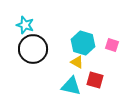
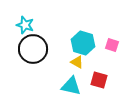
red square: moved 4 px right
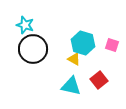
yellow triangle: moved 3 px left, 3 px up
red square: rotated 36 degrees clockwise
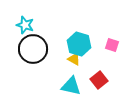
cyan hexagon: moved 4 px left, 1 px down
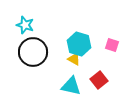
black circle: moved 3 px down
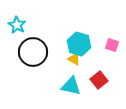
cyan star: moved 8 px left; rotated 12 degrees clockwise
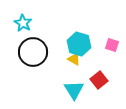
cyan star: moved 6 px right, 2 px up
cyan triangle: moved 3 px right, 4 px down; rotated 45 degrees clockwise
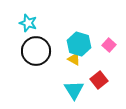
cyan star: moved 5 px right; rotated 12 degrees counterclockwise
pink square: moved 3 px left; rotated 24 degrees clockwise
black circle: moved 3 px right, 1 px up
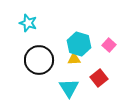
black circle: moved 3 px right, 9 px down
yellow triangle: rotated 32 degrees counterclockwise
red square: moved 2 px up
cyan triangle: moved 5 px left, 2 px up
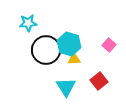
cyan star: rotated 24 degrees counterclockwise
cyan hexagon: moved 10 px left
black circle: moved 7 px right, 10 px up
red square: moved 3 px down
cyan triangle: moved 3 px left, 1 px up
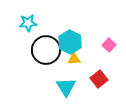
cyan hexagon: moved 1 px right, 2 px up; rotated 10 degrees clockwise
red square: moved 2 px up
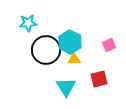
pink square: rotated 24 degrees clockwise
red square: rotated 24 degrees clockwise
